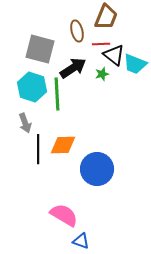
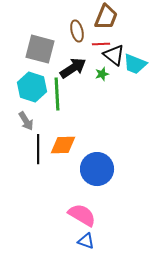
gray arrow: moved 1 px right, 2 px up; rotated 12 degrees counterclockwise
pink semicircle: moved 18 px right
blue triangle: moved 5 px right
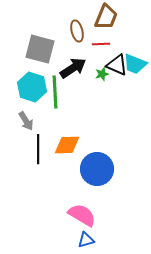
black triangle: moved 3 px right, 10 px down; rotated 15 degrees counterclockwise
green line: moved 2 px left, 2 px up
orange diamond: moved 4 px right
blue triangle: moved 1 px up; rotated 36 degrees counterclockwise
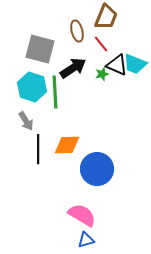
red line: rotated 54 degrees clockwise
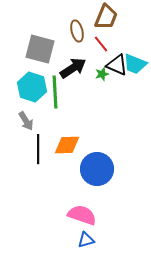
pink semicircle: rotated 12 degrees counterclockwise
